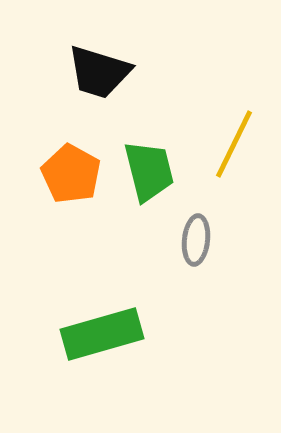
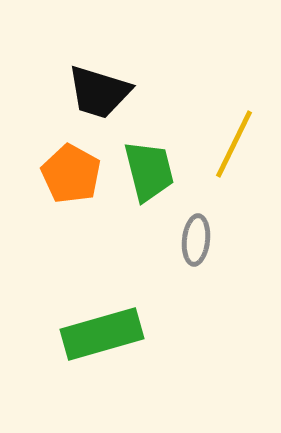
black trapezoid: moved 20 px down
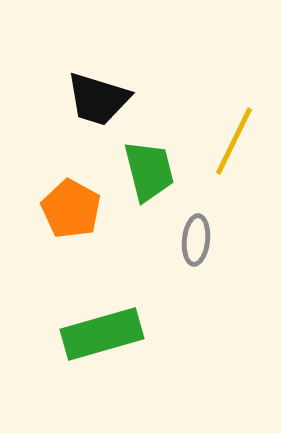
black trapezoid: moved 1 px left, 7 px down
yellow line: moved 3 px up
orange pentagon: moved 35 px down
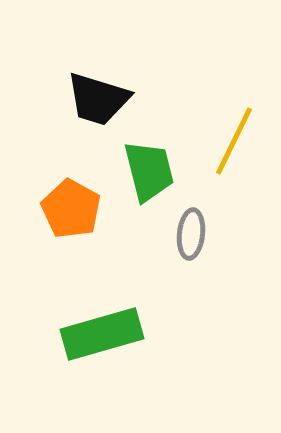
gray ellipse: moved 5 px left, 6 px up
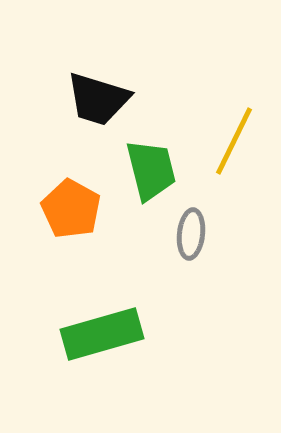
green trapezoid: moved 2 px right, 1 px up
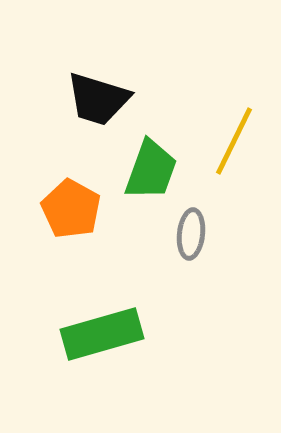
green trapezoid: rotated 34 degrees clockwise
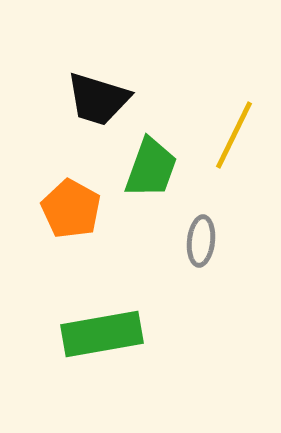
yellow line: moved 6 px up
green trapezoid: moved 2 px up
gray ellipse: moved 10 px right, 7 px down
green rectangle: rotated 6 degrees clockwise
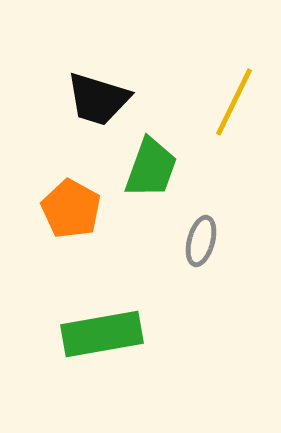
yellow line: moved 33 px up
gray ellipse: rotated 9 degrees clockwise
